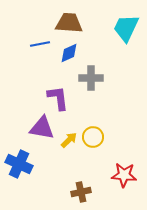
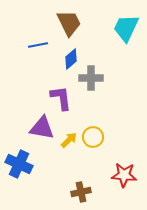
brown trapezoid: rotated 60 degrees clockwise
blue line: moved 2 px left, 1 px down
blue diamond: moved 2 px right, 6 px down; rotated 15 degrees counterclockwise
purple L-shape: moved 3 px right
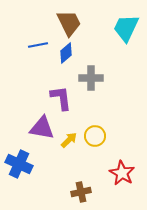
blue diamond: moved 5 px left, 6 px up
yellow circle: moved 2 px right, 1 px up
red star: moved 2 px left, 2 px up; rotated 25 degrees clockwise
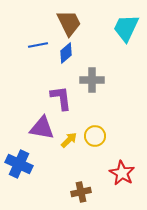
gray cross: moved 1 px right, 2 px down
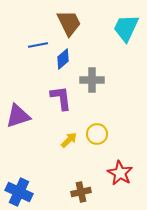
blue diamond: moved 3 px left, 6 px down
purple triangle: moved 24 px left, 12 px up; rotated 28 degrees counterclockwise
yellow circle: moved 2 px right, 2 px up
blue cross: moved 28 px down
red star: moved 2 px left
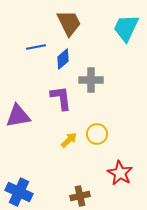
blue line: moved 2 px left, 2 px down
gray cross: moved 1 px left
purple triangle: rotated 8 degrees clockwise
brown cross: moved 1 px left, 4 px down
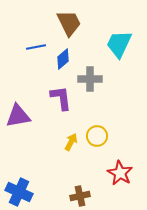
cyan trapezoid: moved 7 px left, 16 px down
gray cross: moved 1 px left, 1 px up
yellow circle: moved 2 px down
yellow arrow: moved 2 px right, 2 px down; rotated 18 degrees counterclockwise
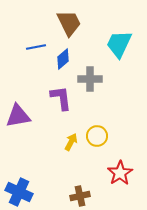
red star: rotated 10 degrees clockwise
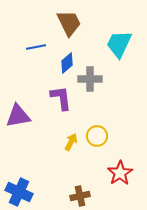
blue diamond: moved 4 px right, 4 px down
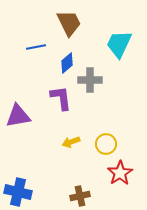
gray cross: moved 1 px down
yellow circle: moved 9 px right, 8 px down
yellow arrow: rotated 138 degrees counterclockwise
blue cross: moved 1 px left; rotated 12 degrees counterclockwise
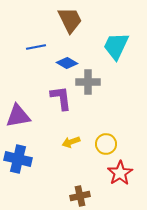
brown trapezoid: moved 1 px right, 3 px up
cyan trapezoid: moved 3 px left, 2 px down
blue diamond: rotated 70 degrees clockwise
gray cross: moved 2 px left, 2 px down
blue cross: moved 33 px up
